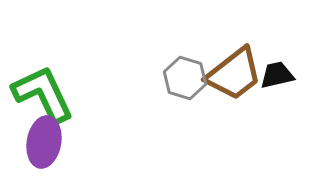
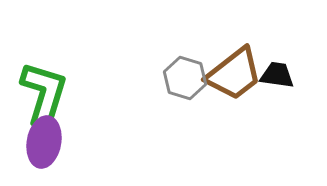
black trapezoid: rotated 21 degrees clockwise
green L-shape: moved 1 px right; rotated 42 degrees clockwise
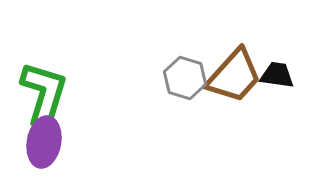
brown trapezoid: moved 2 px down; rotated 10 degrees counterclockwise
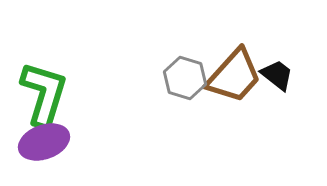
black trapezoid: rotated 30 degrees clockwise
purple ellipse: rotated 60 degrees clockwise
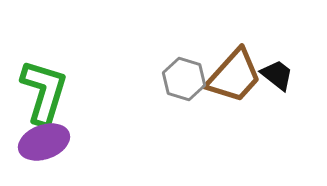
gray hexagon: moved 1 px left, 1 px down
green L-shape: moved 2 px up
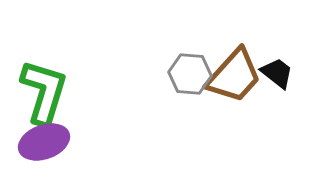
black trapezoid: moved 2 px up
gray hexagon: moved 6 px right, 5 px up; rotated 12 degrees counterclockwise
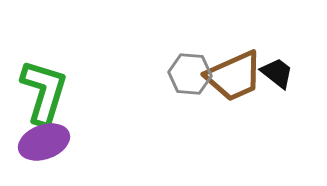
brown trapezoid: rotated 24 degrees clockwise
